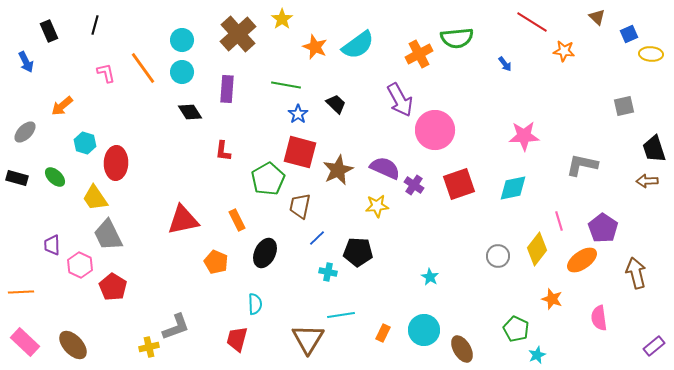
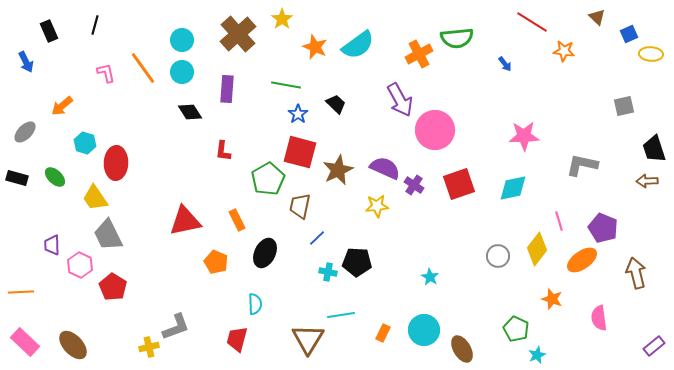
red triangle at (183, 220): moved 2 px right, 1 px down
purple pentagon at (603, 228): rotated 12 degrees counterclockwise
black pentagon at (358, 252): moved 1 px left, 10 px down
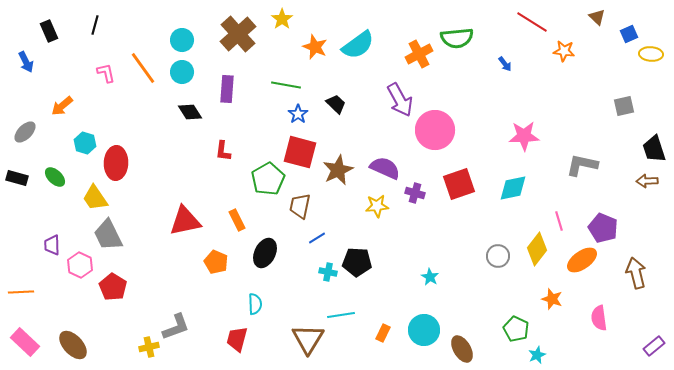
purple cross at (414, 185): moved 1 px right, 8 px down; rotated 18 degrees counterclockwise
blue line at (317, 238): rotated 12 degrees clockwise
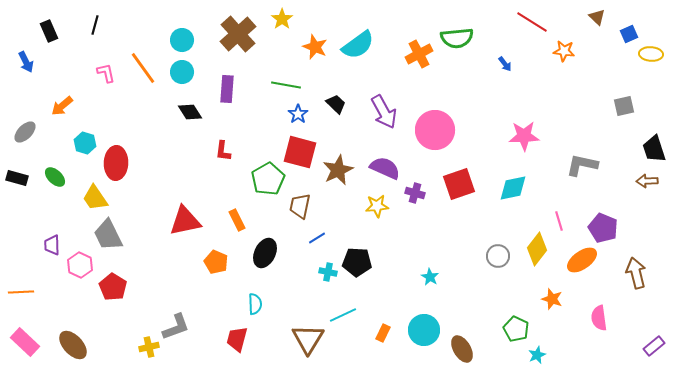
purple arrow at (400, 100): moved 16 px left, 12 px down
cyan line at (341, 315): moved 2 px right; rotated 16 degrees counterclockwise
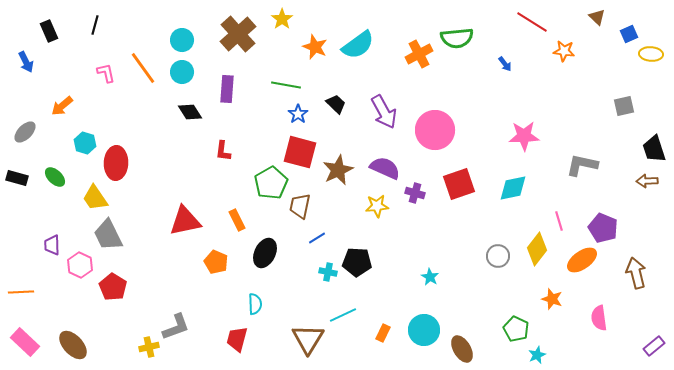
green pentagon at (268, 179): moved 3 px right, 4 px down
